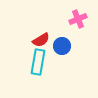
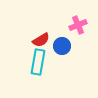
pink cross: moved 6 px down
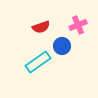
red semicircle: moved 13 px up; rotated 12 degrees clockwise
cyan rectangle: rotated 45 degrees clockwise
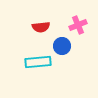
red semicircle: rotated 12 degrees clockwise
cyan rectangle: rotated 30 degrees clockwise
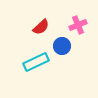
red semicircle: rotated 36 degrees counterclockwise
cyan rectangle: moved 2 px left; rotated 20 degrees counterclockwise
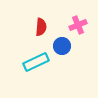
red semicircle: rotated 42 degrees counterclockwise
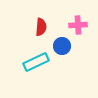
pink cross: rotated 18 degrees clockwise
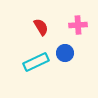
red semicircle: rotated 36 degrees counterclockwise
blue circle: moved 3 px right, 7 px down
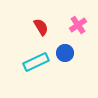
pink cross: rotated 30 degrees counterclockwise
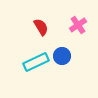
blue circle: moved 3 px left, 3 px down
